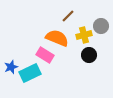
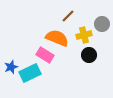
gray circle: moved 1 px right, 2 px up
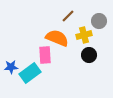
gray circle: moved 3 px left, 3 px up
pink rectangle: rotated 54 degrees clockwise
blue star: rotated 16 degrees clockwise
cyan rectangle: rotated 10 degrees counterclockwise
